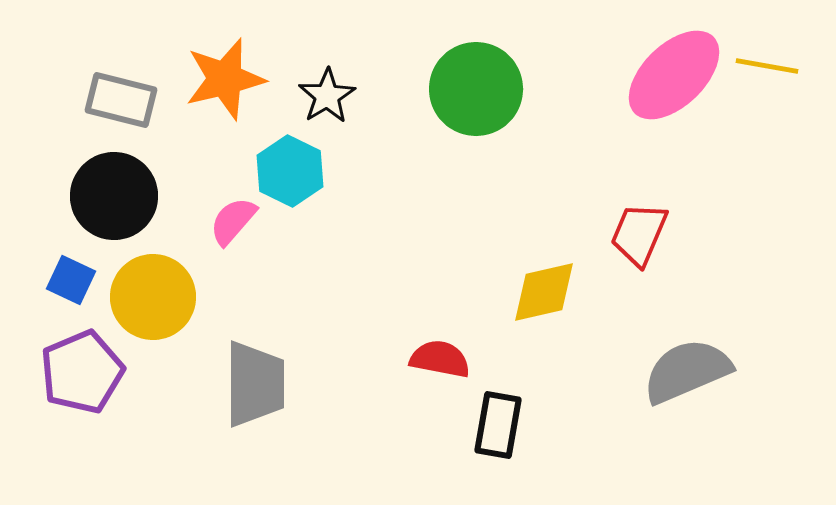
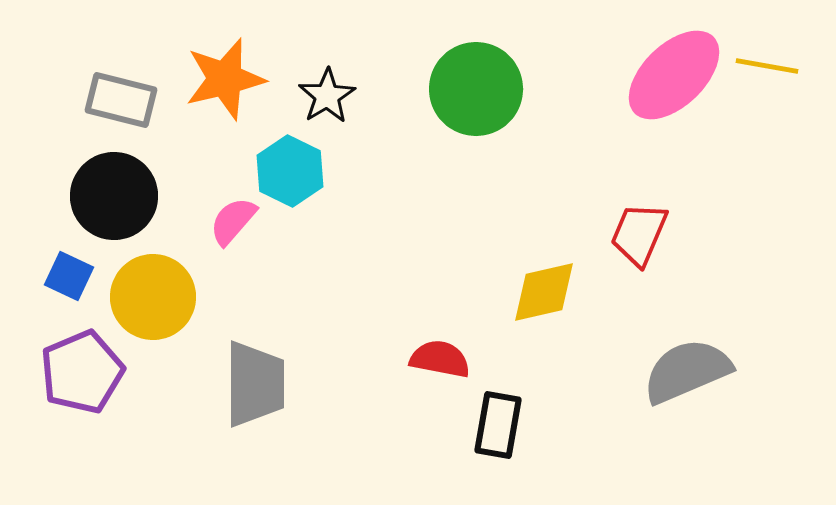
blue square: moved 2 px left, 4 px up
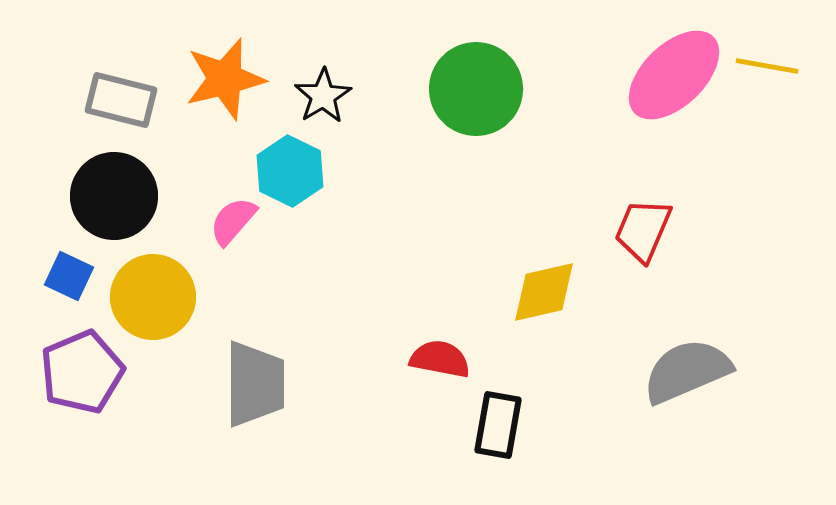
black star: moved 4 px left
red trapezoid: moved 4 px right, 4 px up
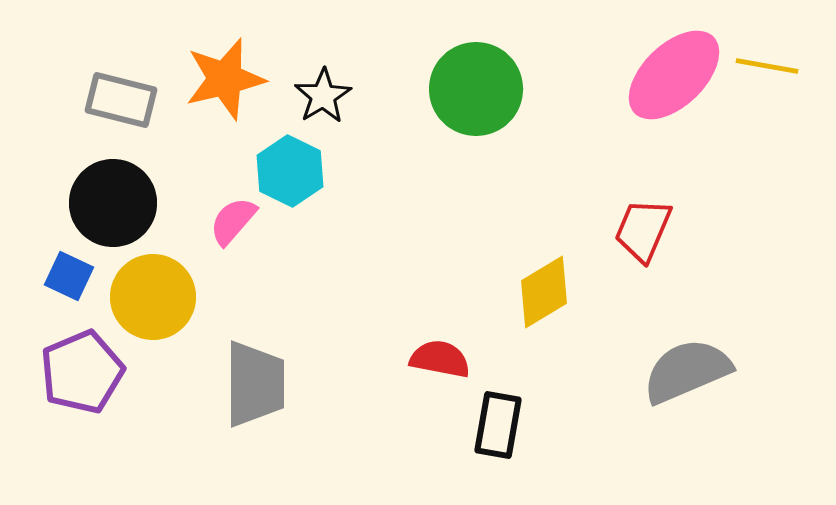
black circle: moved 1 px left, 7 px down
yellow diamond: rotated 18 degrees counterclockwise
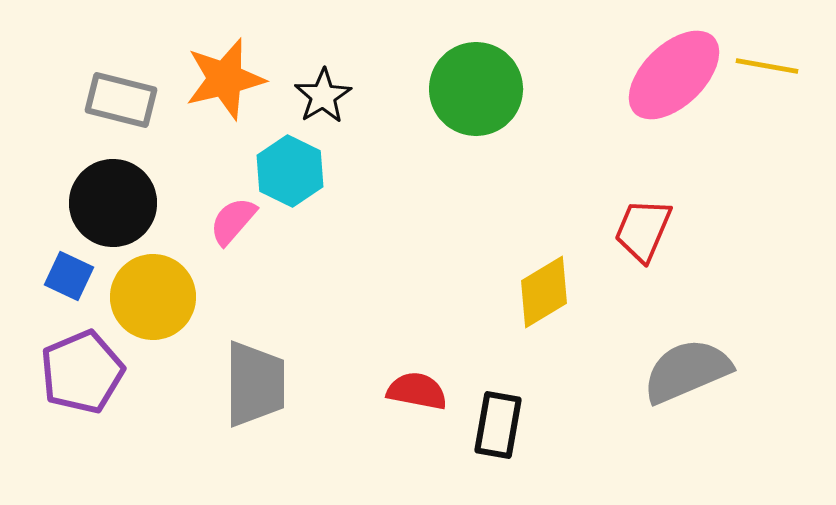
red semicircle: moved 23 px left, 32 px down
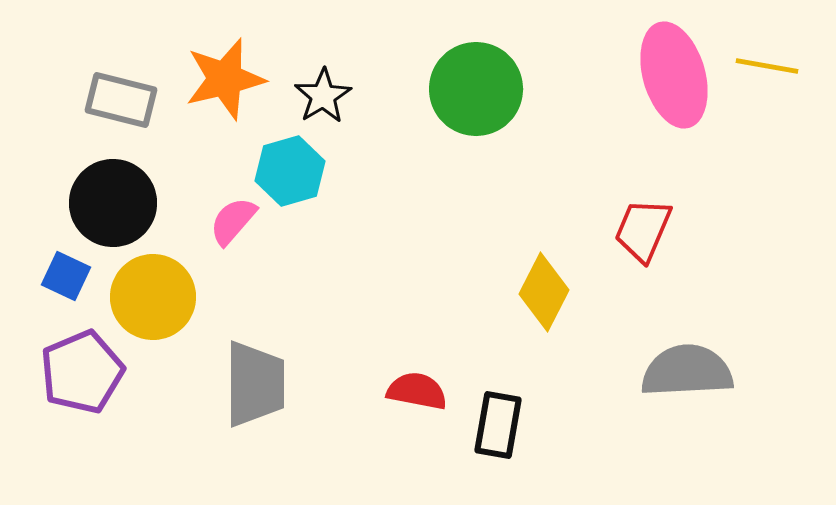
pink ellipse: rotated 62 degrees counterclockwise
cyan hexagon: rotated 18 degrees clockwise
blue square: moved 3 px left
yellow diamond: rotated 32 degrees counterclockwise
gray semicircle: rotated 20 degrees clockwise
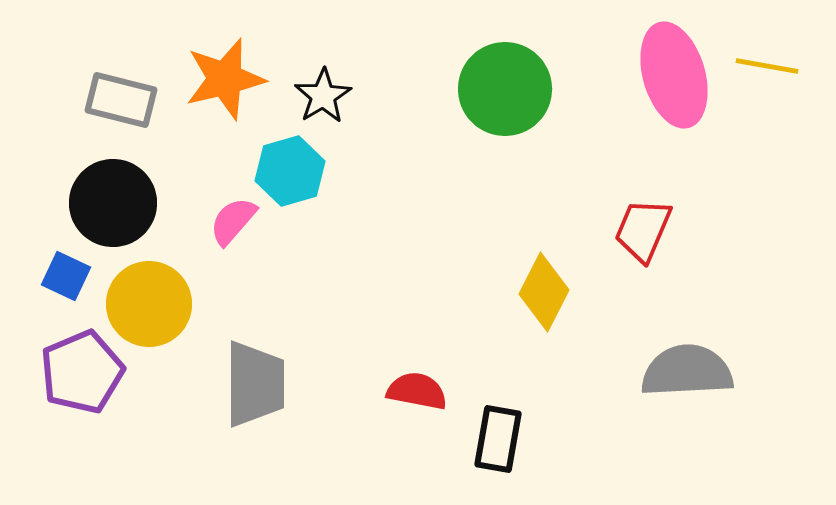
green circle: moved 29 px right
yellow circle: moved 4 px left, 7 px down
black rectangle: moved 14 px down
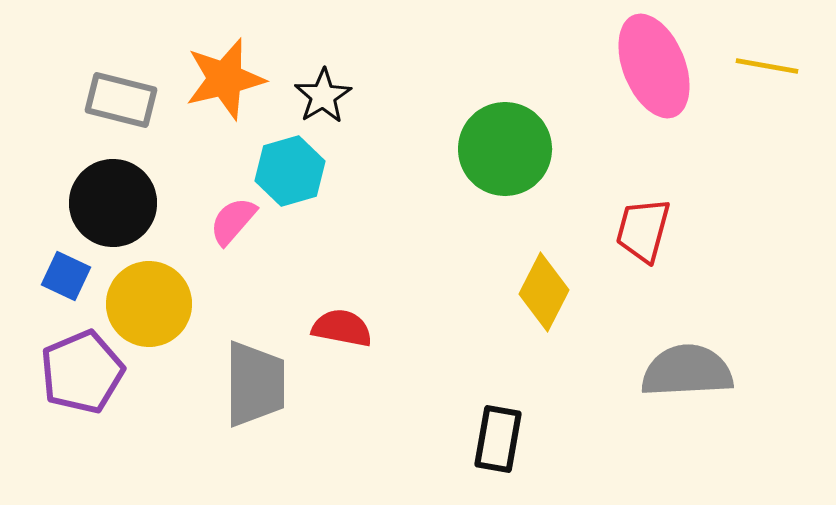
pink ellipse: moved 20 px left, 9 px up; rotated 6 degrees counterclockwise
green circle: moved 60 px down
red trapezoid: rotated 8 degrees counterclockwise
red semicircle: moved 75 px left, 63 px up
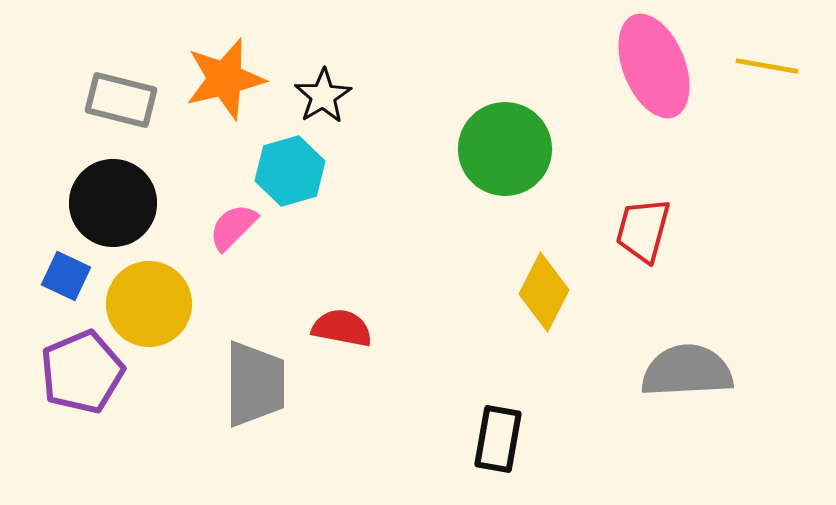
pink semicircle: moved 6 px down; rotated 4 degrees clockwise
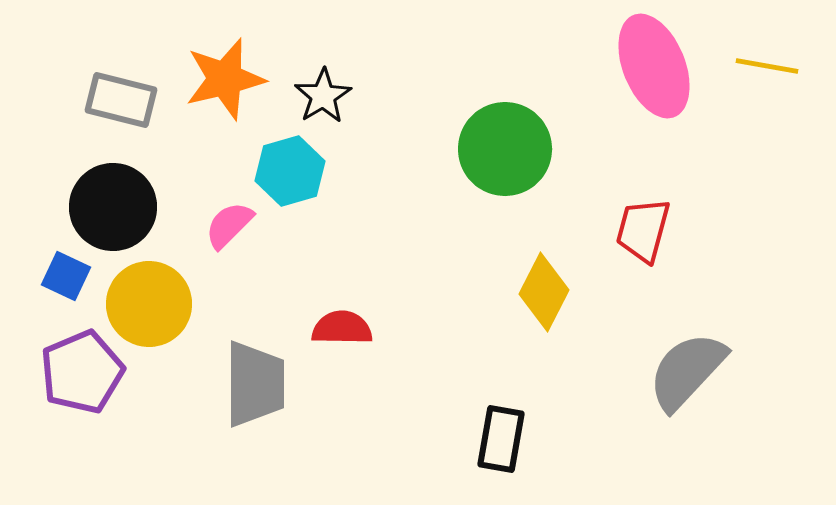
black circle: moved 4 px down
pink semicircle: moved 4 px left, 2 px up
red semicircle: rotated 10 degrees counterclockwise
gray semicircle: rotated 44 degrees counterclockwise
black rectangle: moved 3 px right
